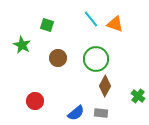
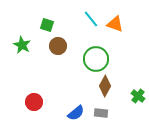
brown circle: moved 12 px up
red circle: moved 1 px left, 1 px down
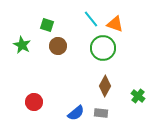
green circle: moved 7 px right, 11 px up
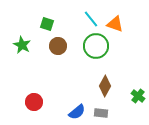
green square: moved 1 px up
green circle: moved 7 px left, 2 px up
blue semicircle: moved 1 px right, 1 px up
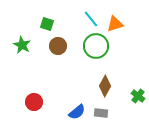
orange triangle: rotated 36 degrees counterclockwise
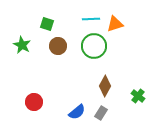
cyan line: rotated 54 degrees counterclockwise
green circle: moved 2 px left
gray rectangle: rotated 64 degrees counterclockwise
